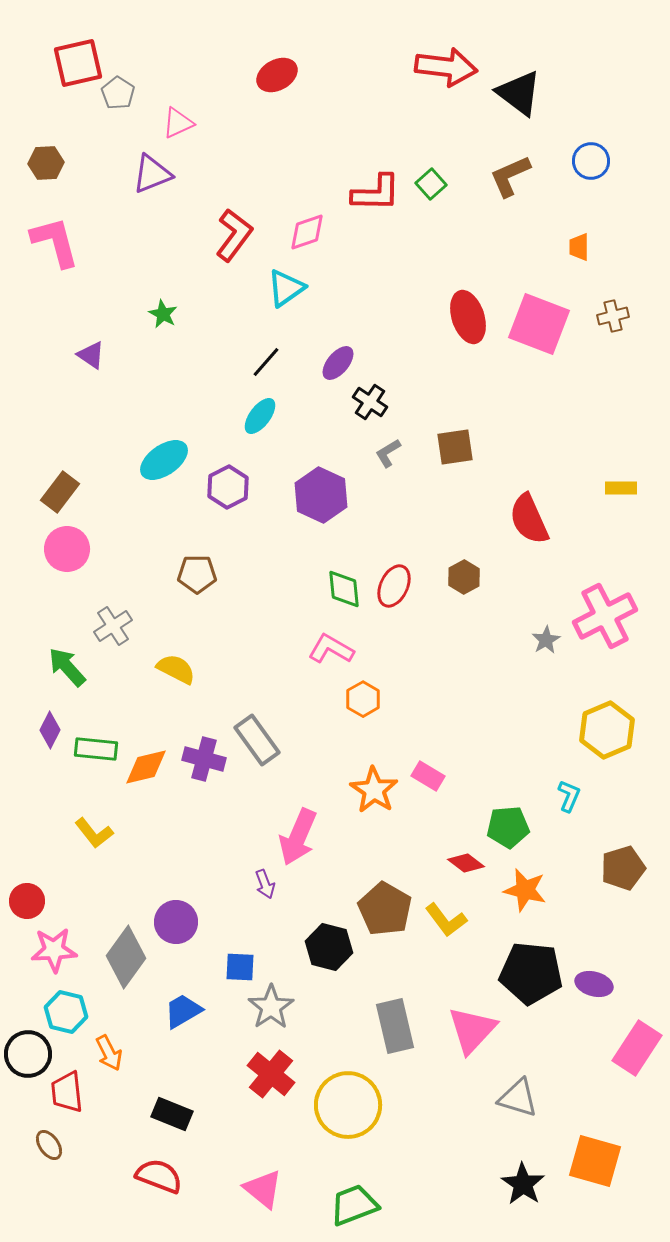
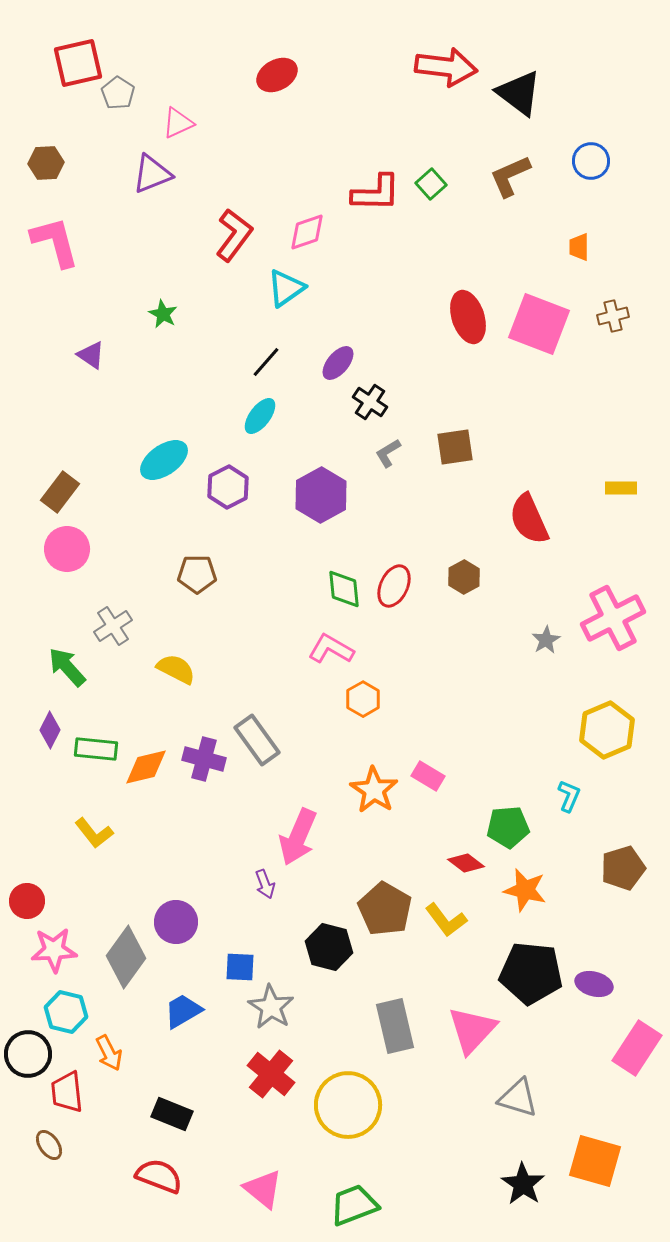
purple hexagon at (321, 495): rotated 6 degrees clockwise
pink cross at (605, 616): moved 8 px right, 2 px down
gray star at (271, 1007): rotated 6 degrees counterclockwise
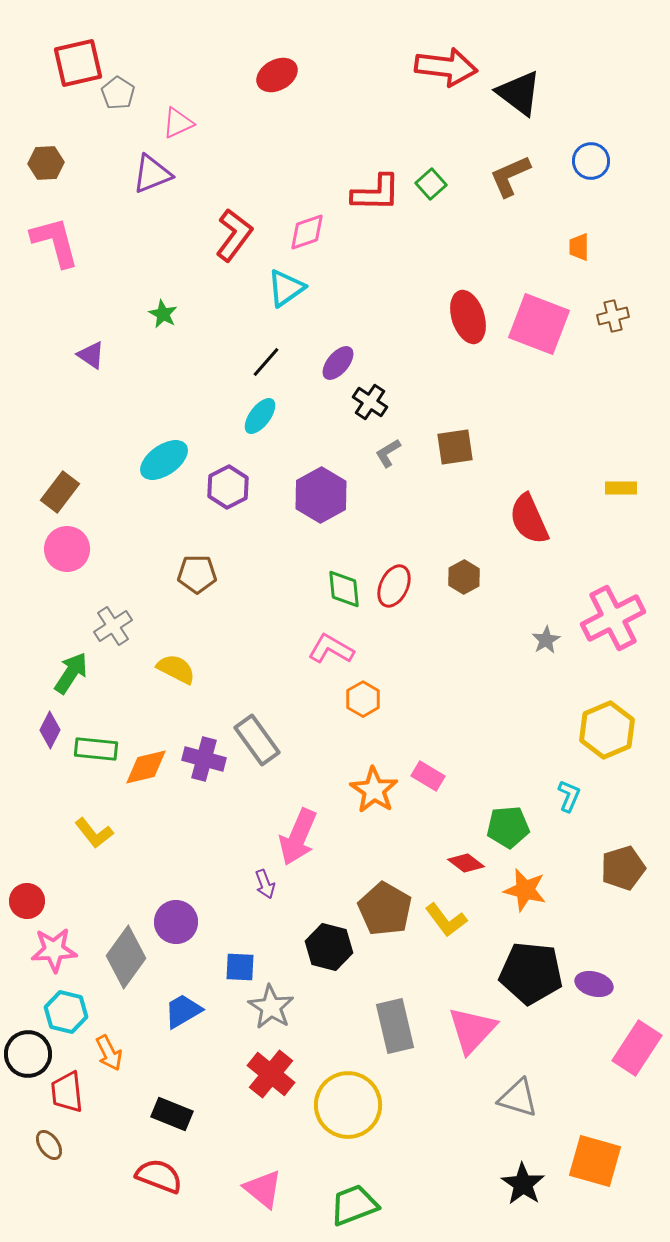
green arrow at (67, 667): moved 4 px right, 6 px down; rotated 75 degrees clockwise
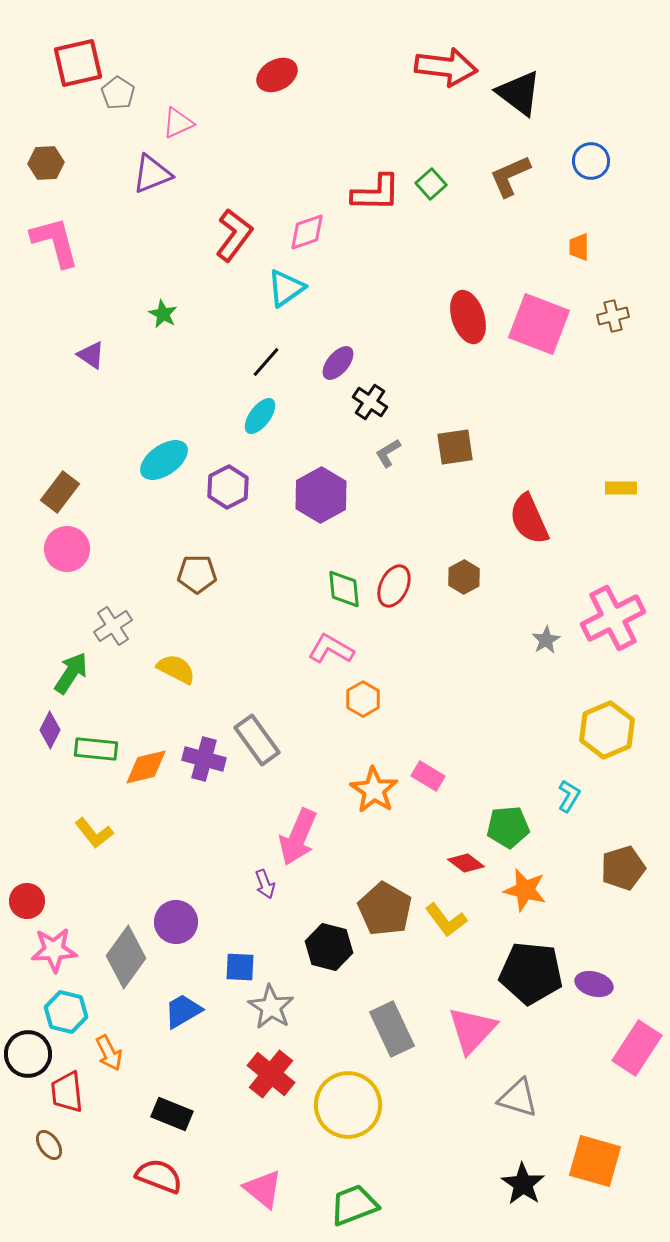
cyan L-shape at (569, 796): rotated 8 degrees clockwise
gray rectangle at (395, 1026): moved 3 px left, 3 px down; rotated 12 degrees counterclockwise
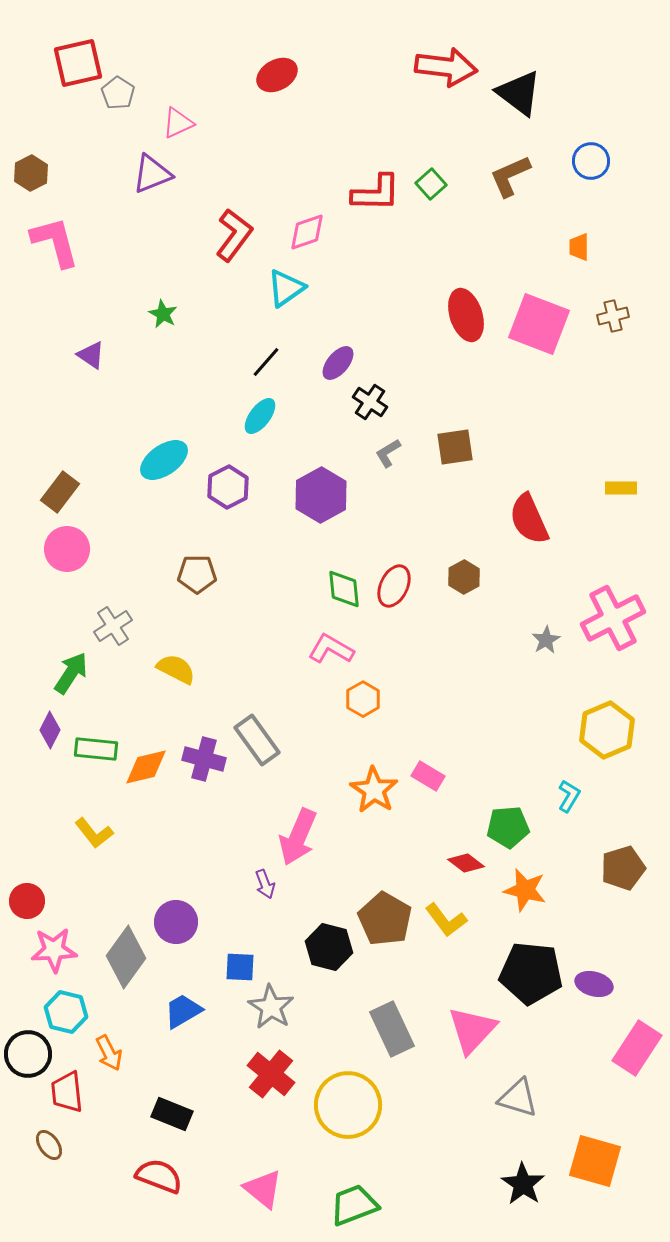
brown hexagon at (46, 163): moved 15 px left, 10 px down; rotated 24 degrees counterclockwise
red ellipse at (468, 317): moved 2 px left, 2 px up
brown pentagon at (385, 909): moved 10 px down
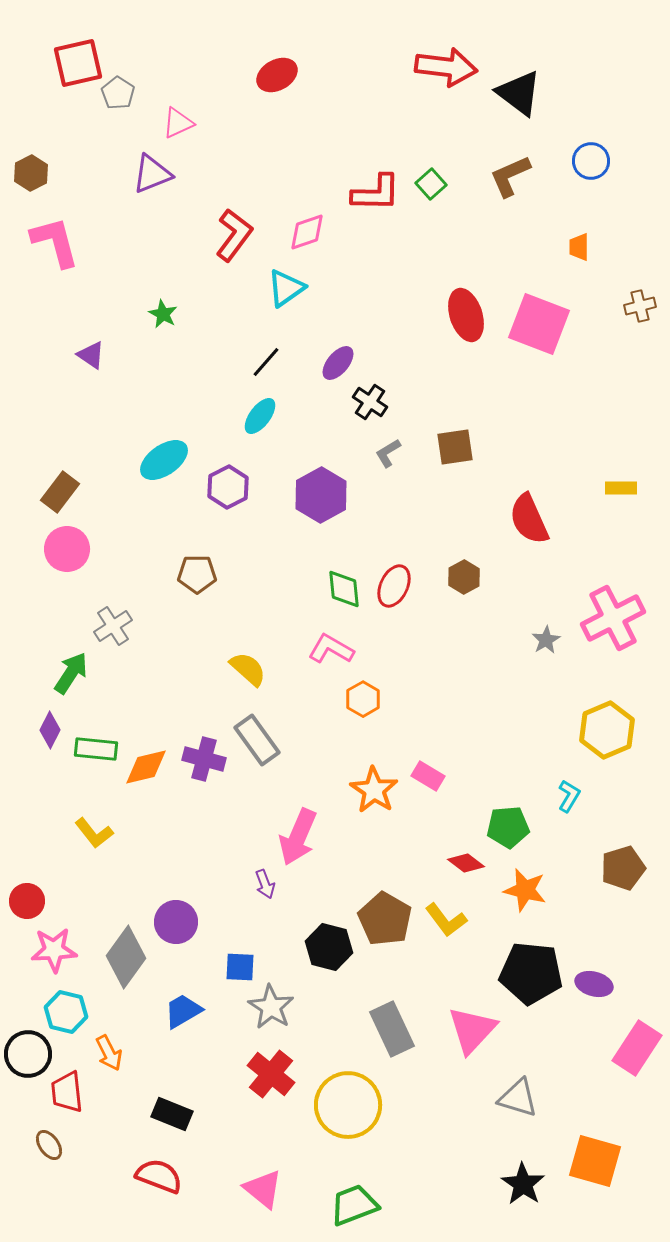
brown cross at (613, 316): moved 27 px right, 10 px up
yellow semicircle at (176, 669): moved 72 px right; rotated 15 degrees clockwise
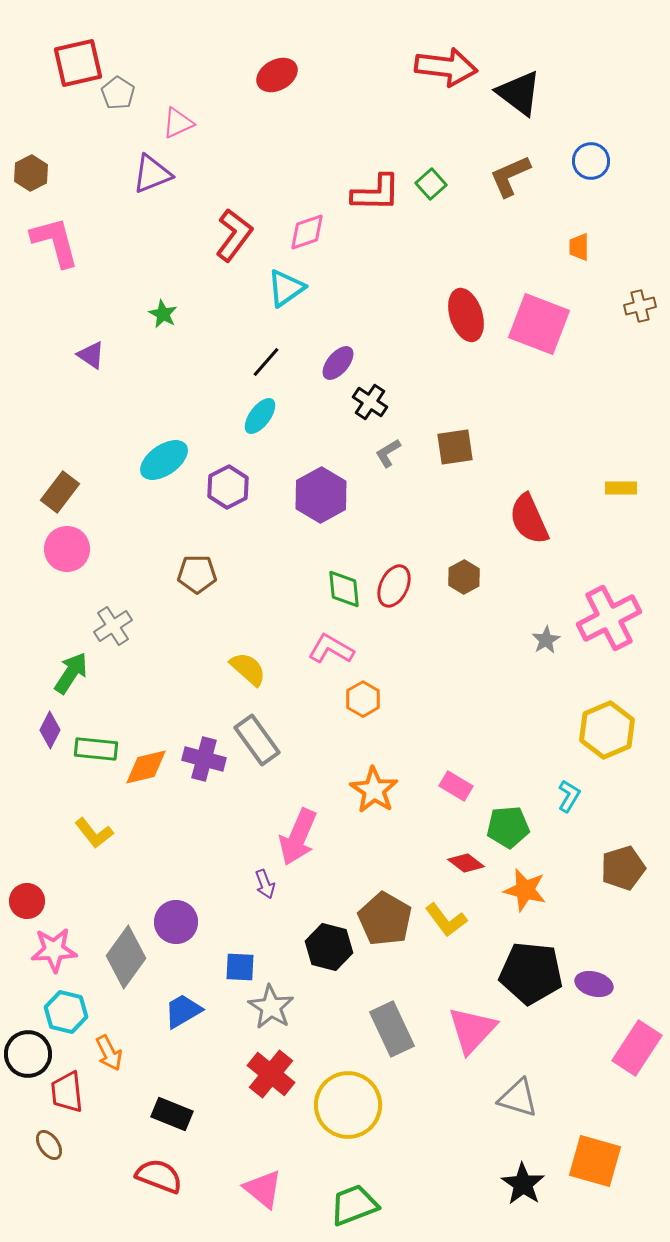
pink cross at (613, 618): moved 4 px left
pink rectangle at (428, 776): moved 28 px right, 10 px down
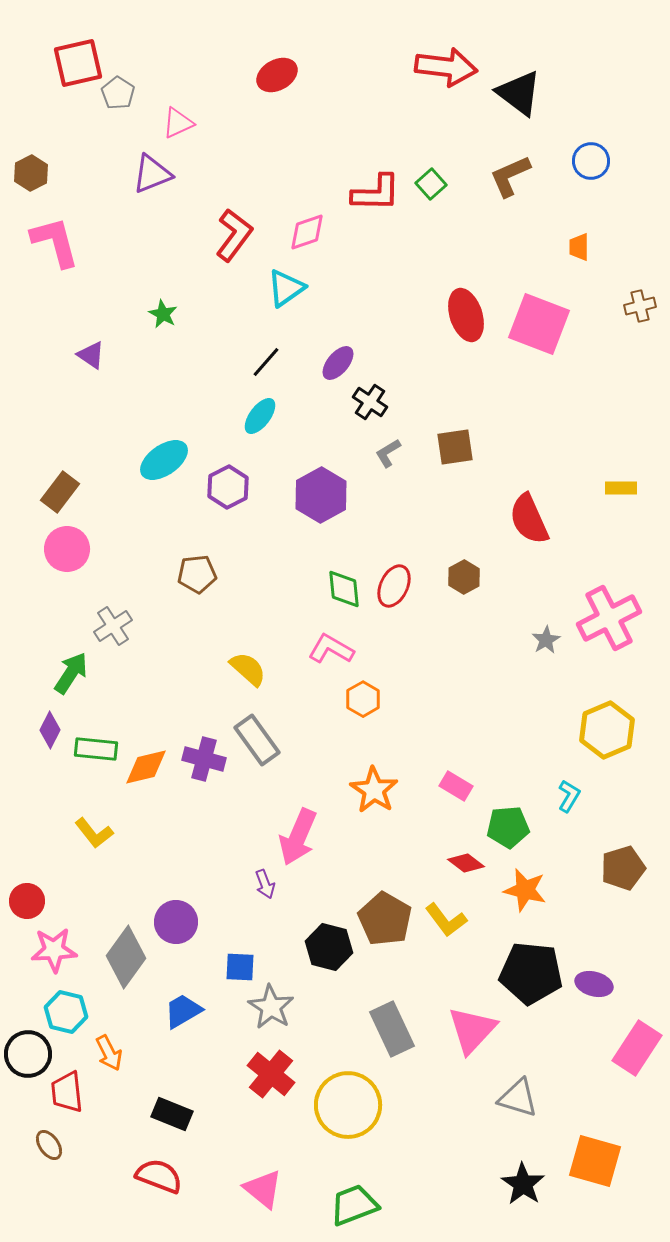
brown pentagon at (197, 574): rotated 6 degrees counterclockwise
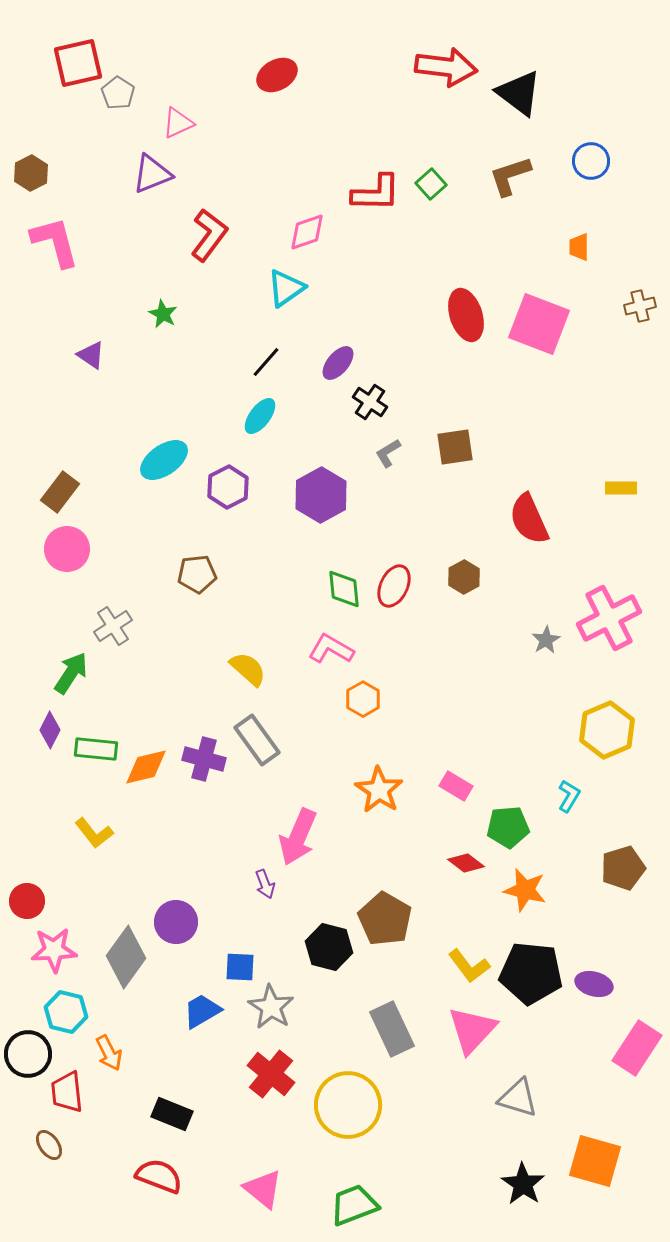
brown L-shape at (510, 176): rotated 6 degrees clockwise
red L-shape at (234, 235): moved 25 px left
orange star at (374, 790): moved 5 px right
yellow L-shape at (446, 920): moved 23 px right, 46 px down
blue trapezoid at (183, 1011): moved 19 px right
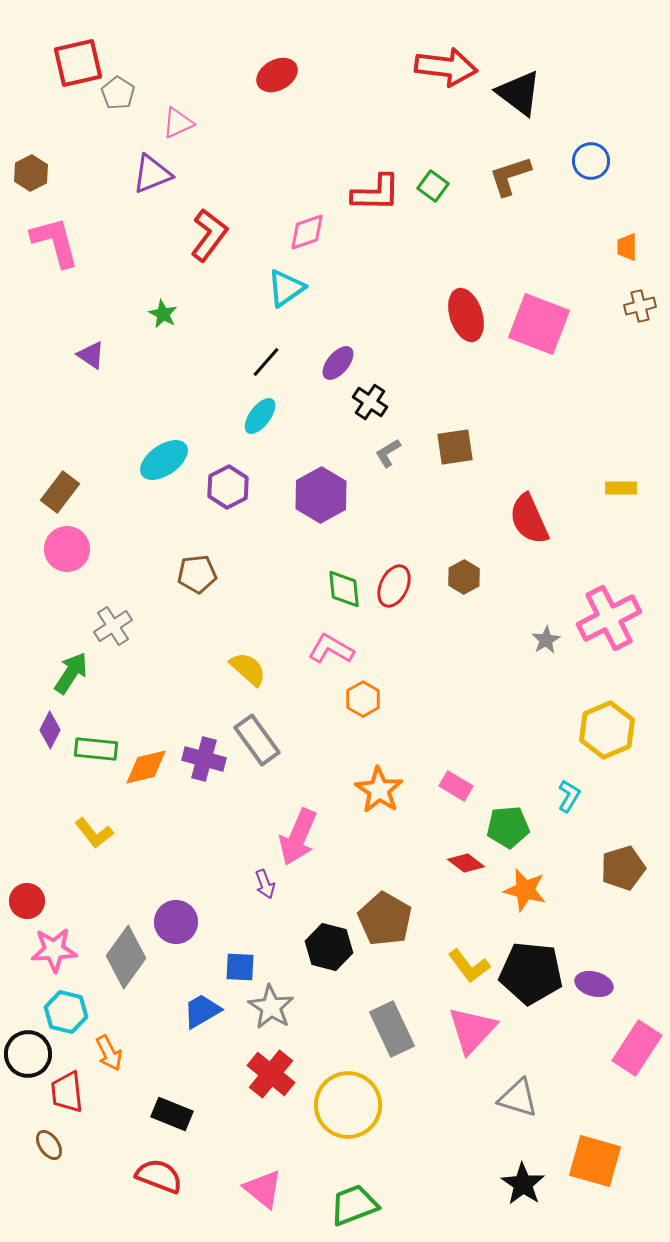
green square at (431, 184): moved 2 px right, 2 px down; rotated 12 degrees counterclockwise
orange trapezoid at (579, 247): moved 48 px right
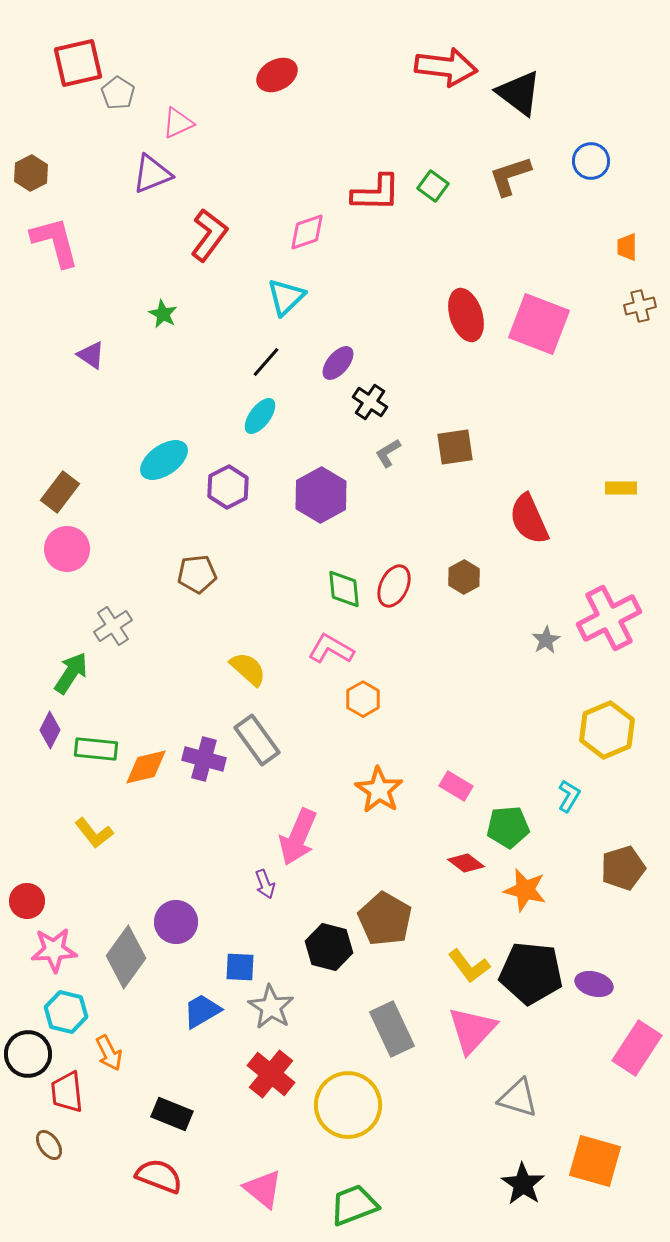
cyan triangle at (286, 288): moved 9 px down; rotated 9 degrees counterclockwise
